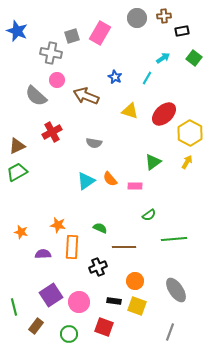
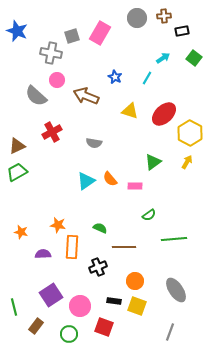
pink circle at (79, 302): moved 1 px right, 4 px down
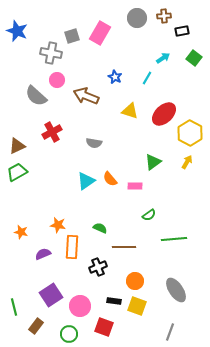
purple semicircle at (43, 254): rotated 21 degrees counterclockwise
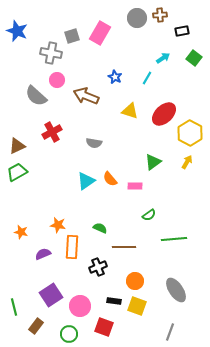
brown cross at (164, 16): moved 4 px left, 1 px up
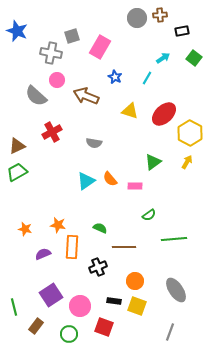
pink rectangle at (100, 33): moved 14 px down
orange star at (21, 232): moved 4 px right, 3 px up
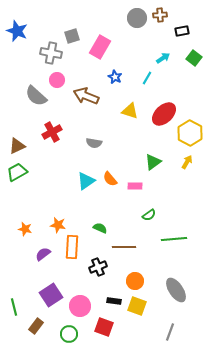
purple semicircle at (43, 254): rotated 14 degrees counterclockwise
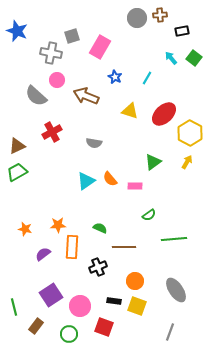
cyan arrow at (163, 58): moved 8 px right; rotated 96 degrees counterclockwise
orange star at (58, 225): rotated 14 degrees counterclockwise
